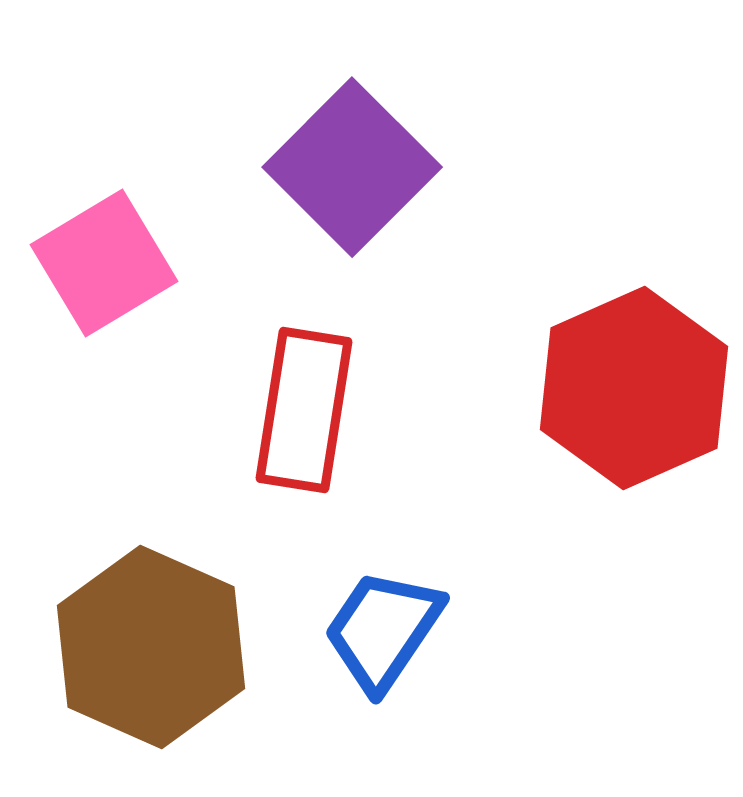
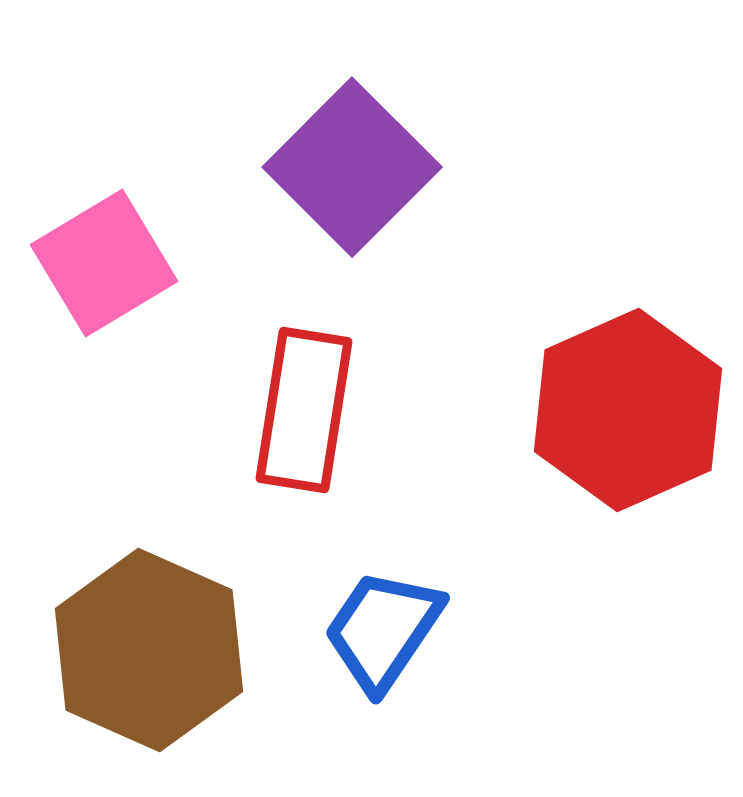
red hexagon: moved 6 px left, 22 px down
brown hexagon: moved 2 px left, 3 px down
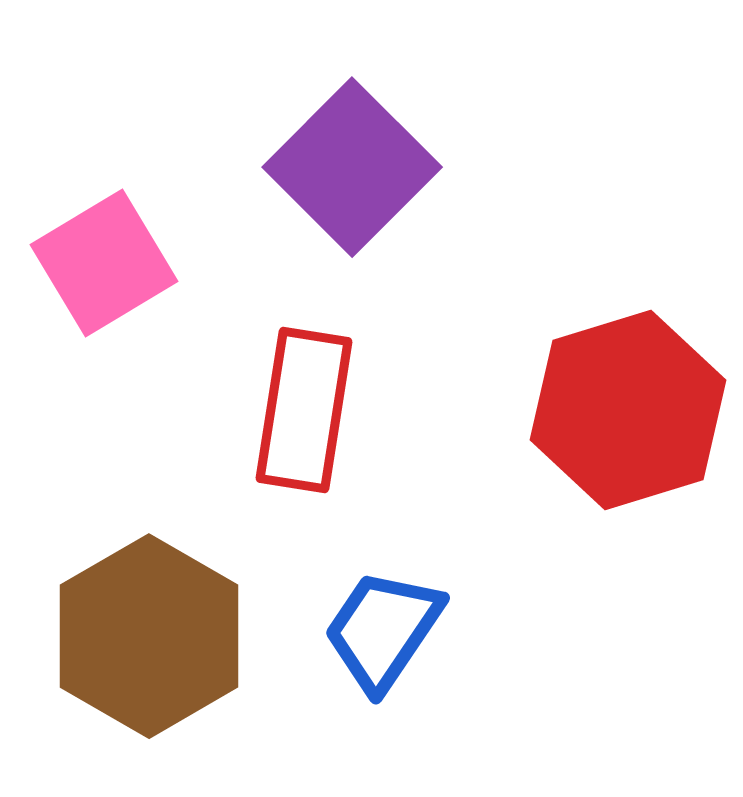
red hexagon: rotated 7 degrees clockwise
brown hexagon: moved 14 px up; rotated 6 degrees clockwise
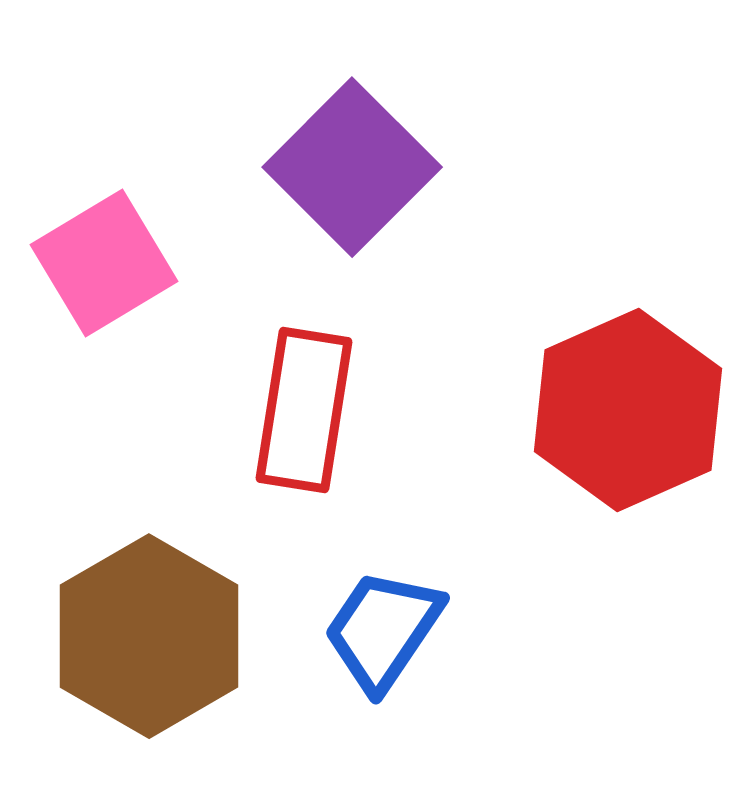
red hexagon: rotated 7 degrees counterclockwise
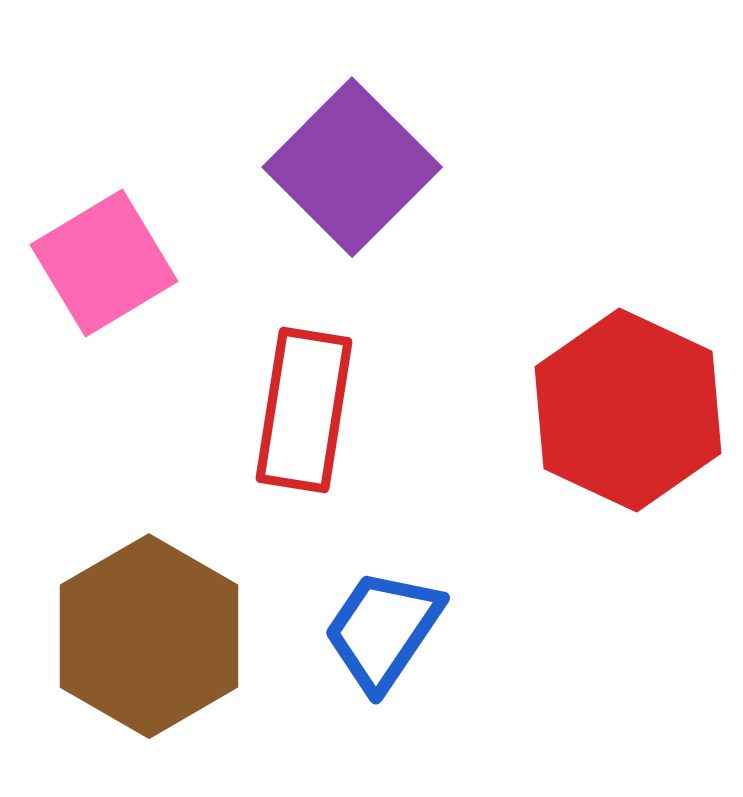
red hexagon: rotated 11 degrees counterclockwise
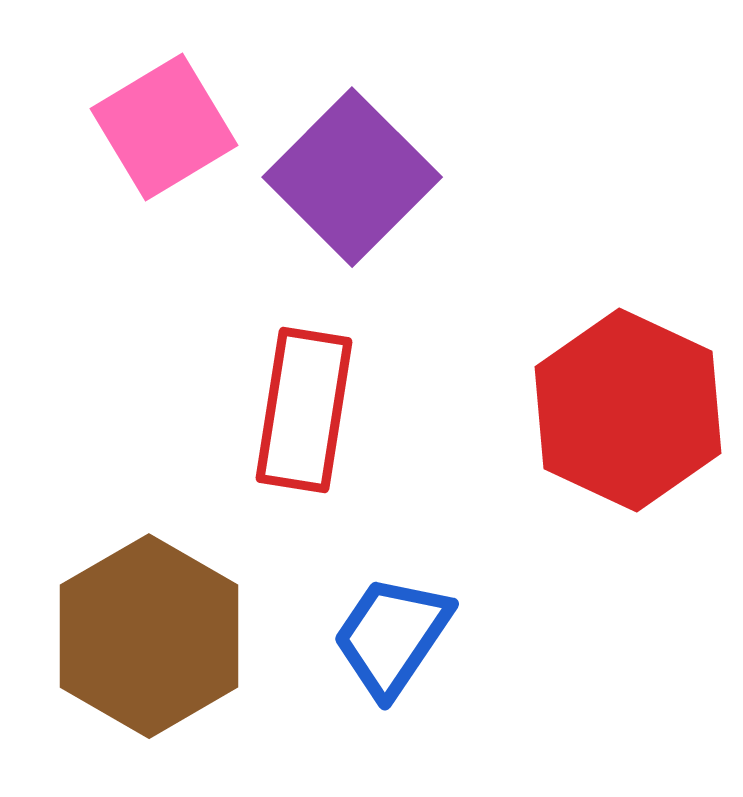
purple square: moved 10 px down
pink square: moved 60 px right, 136 px up
blue trapezoid: moved 9 px right, 6 px down
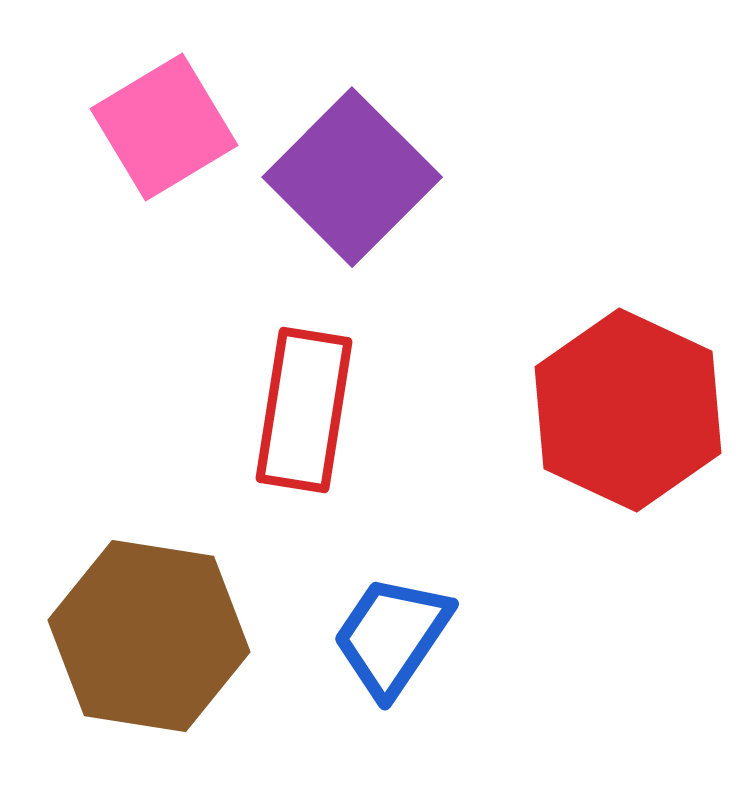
brown hexagon: rotated 21 degrees counterclockwise
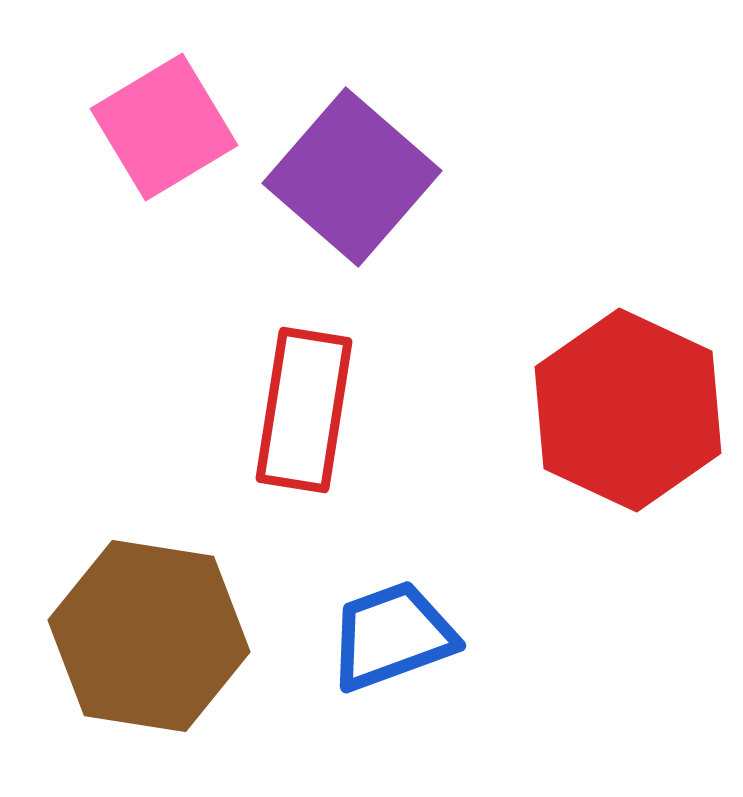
purple square: rotated 4 degrees counterclockwise
blue trapezoid: rotated 36 degrees clockwise
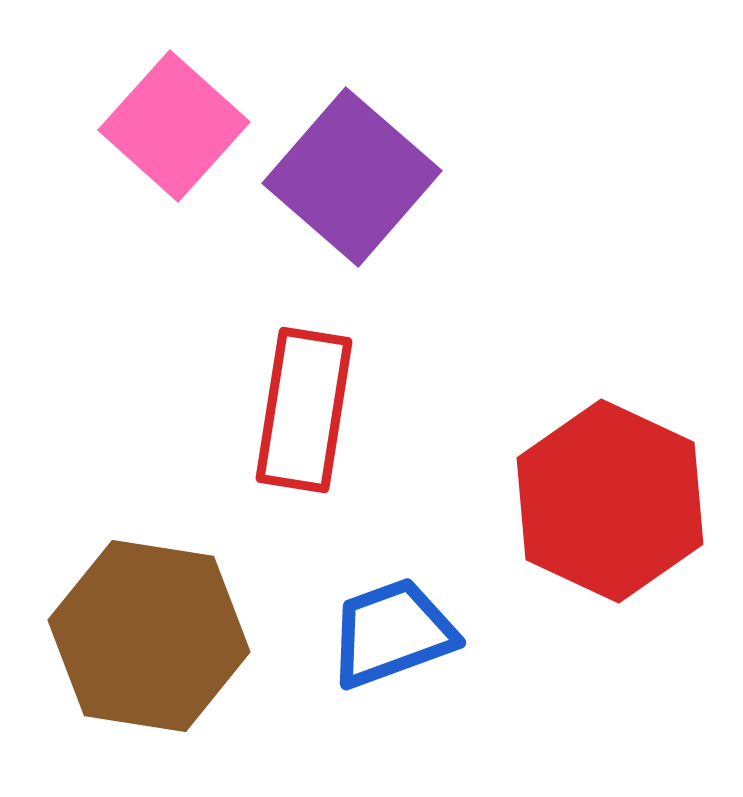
pink square: moved 10 px right, 1 px up; rotated 17 degrees counterclockwise
red hexagon: moved 18 px left, 91 px down
blue trapezoid: moved 3 px up
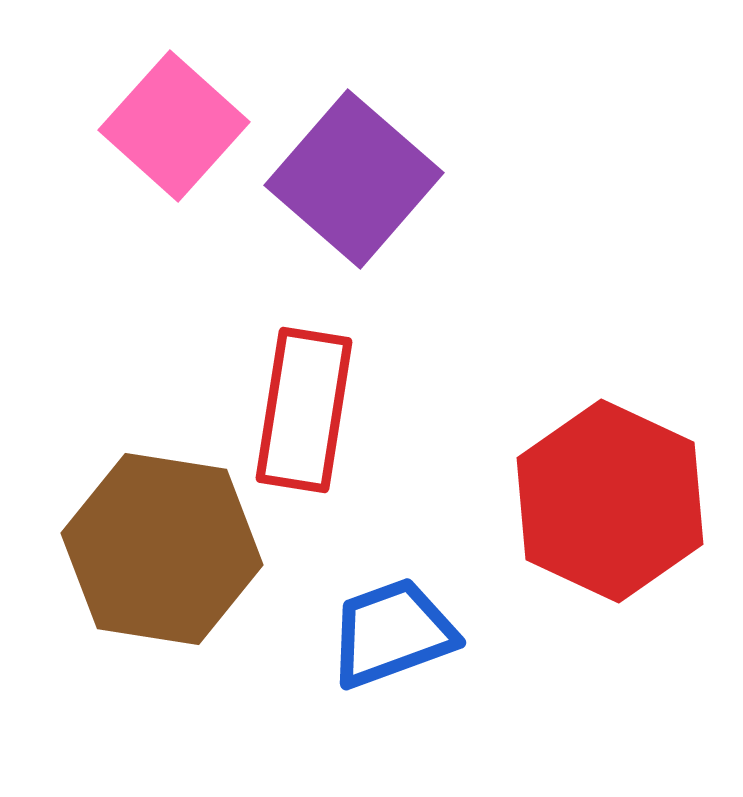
purple square: moved 2 px right, 2 px down
brown hexagon: moved 13 px right, 87 px up
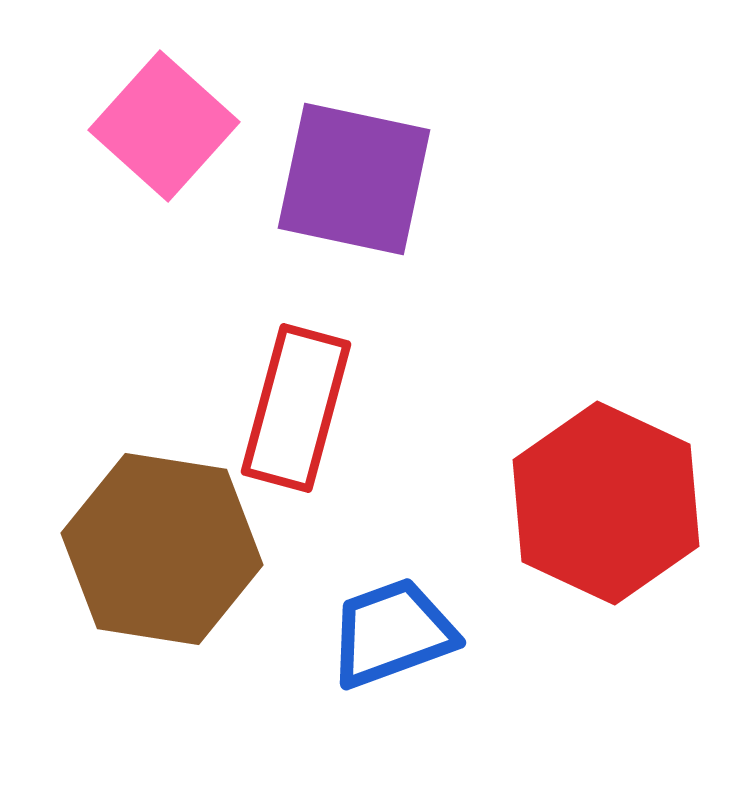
pink square: moved 10 px left
purple square: rotated 29 degrees counterclockwise
red rectangle: moved 8 px left, 2 px up; rotated 6 degrees clockwise
red hexagon: moved 4 px left, 2 px down
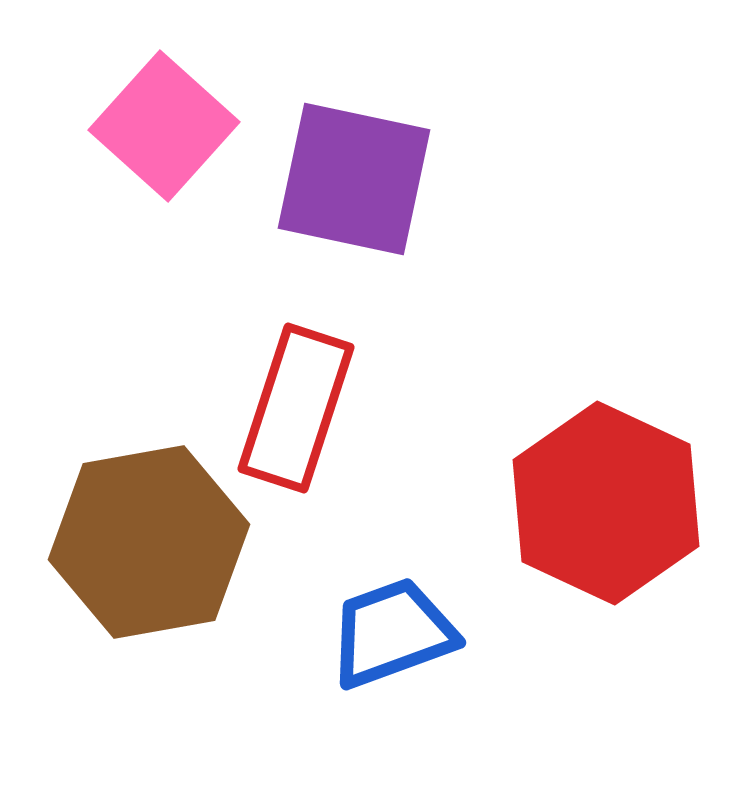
red rectangle: rotated 3 degrees clockwise
brown hexagon: moved 13 px left, 7 px up; rotated 19 degrees counterclockwise
